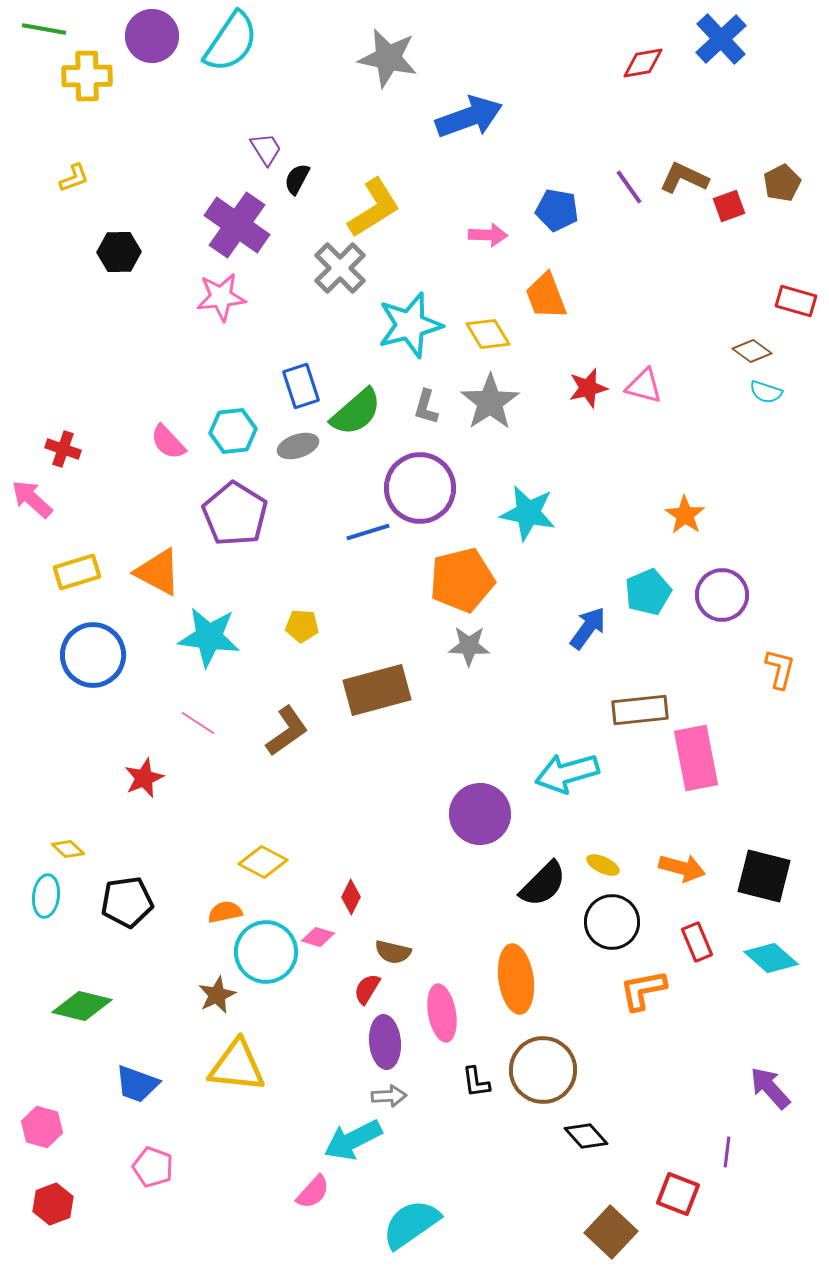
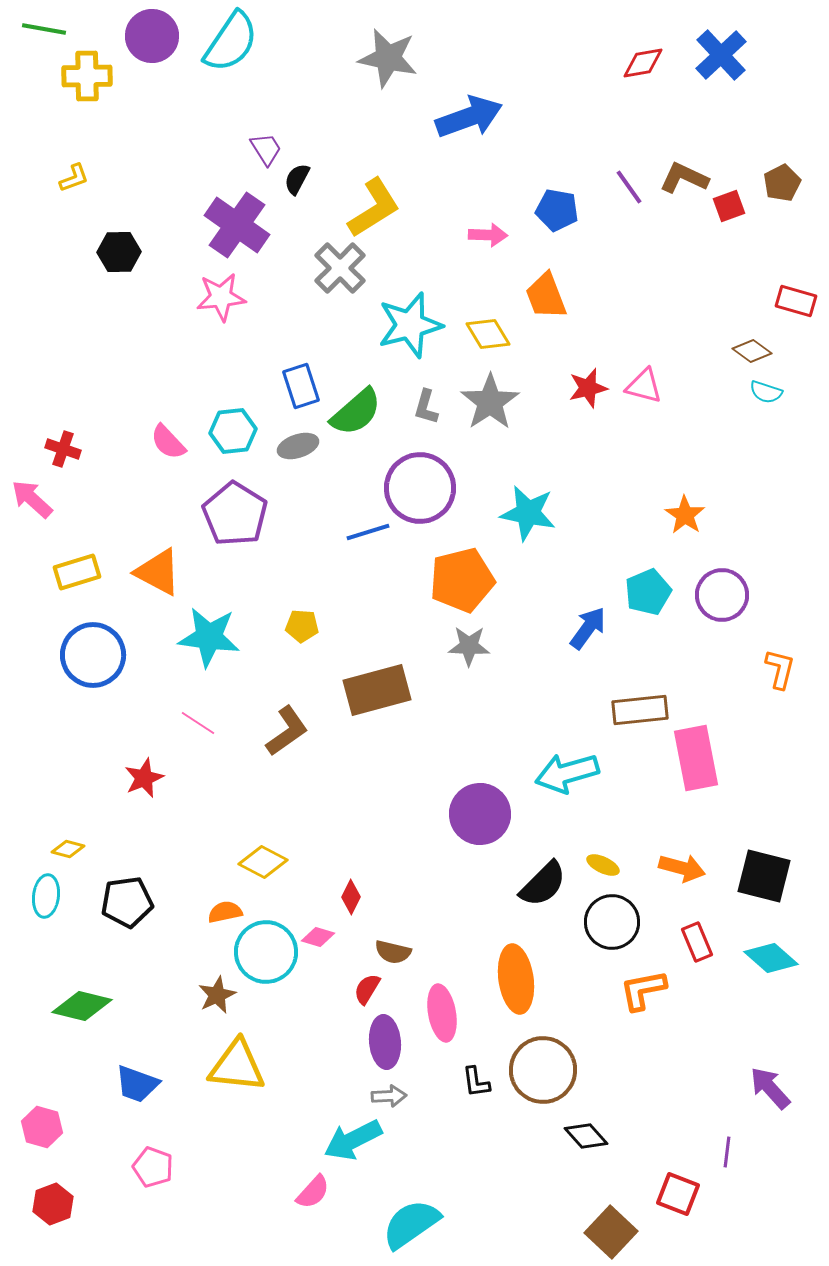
blue cross at (721, 39): moved 16 px down
yellow diamond at (68, 849): rotated 28 degrees counterclockwise
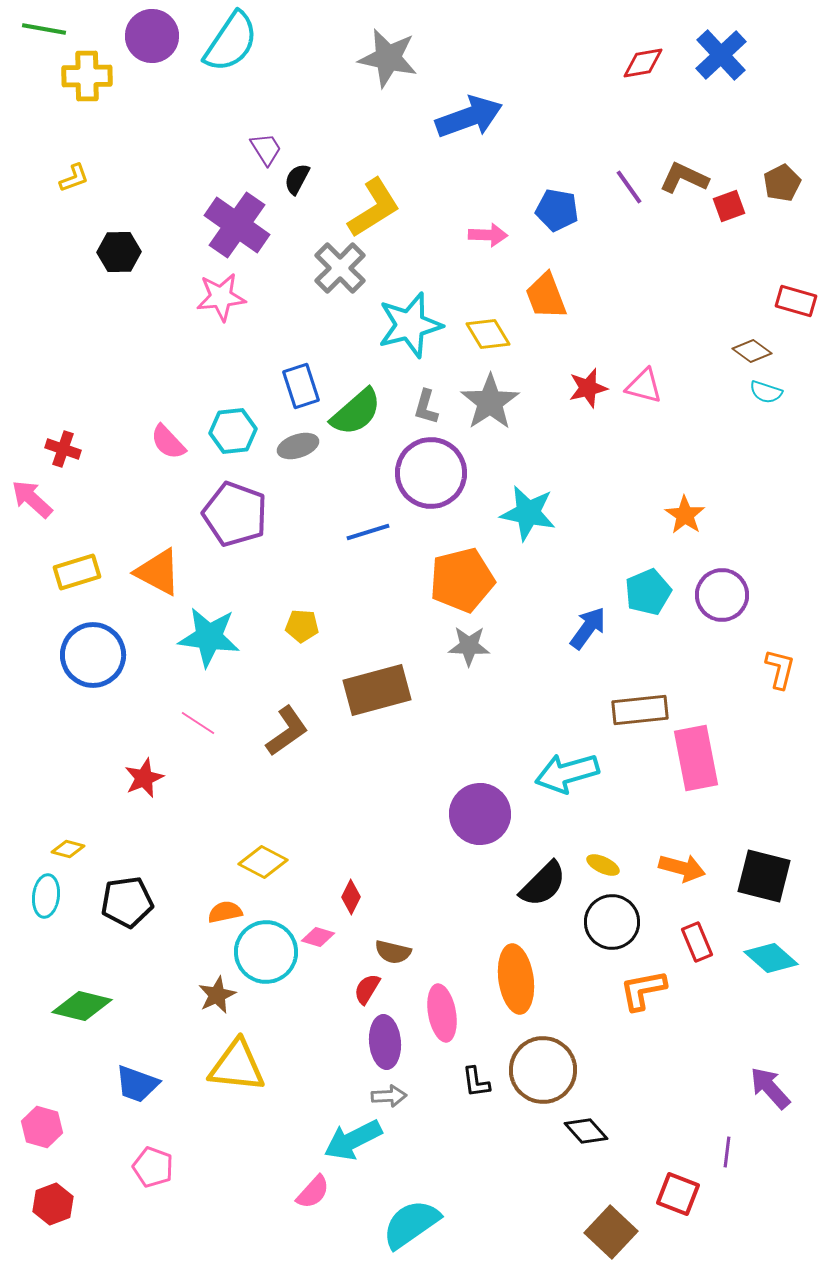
purple circle at (420, 488): moved 11 px right, 15 px up
purple pentagon at (235, 514): rotated 12 degrees counterclockwise
black diamond at (586, 1136): moved 5 px up
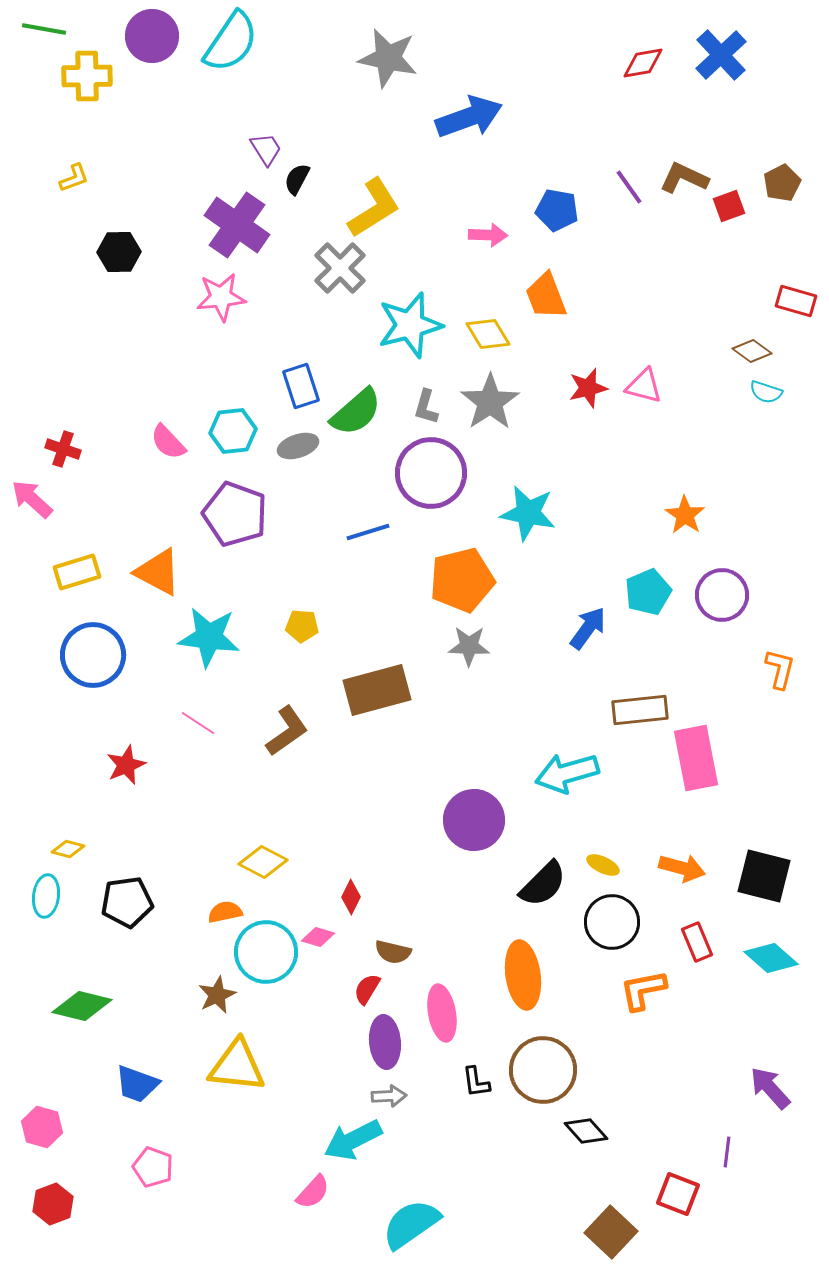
red star at (144, 778): moved 18 px left, 13 px up
purple circle at (480, 814): moved 6 px left, 6 px down
orange ellipse at (516, 979): moved 7 px right, 4 px up
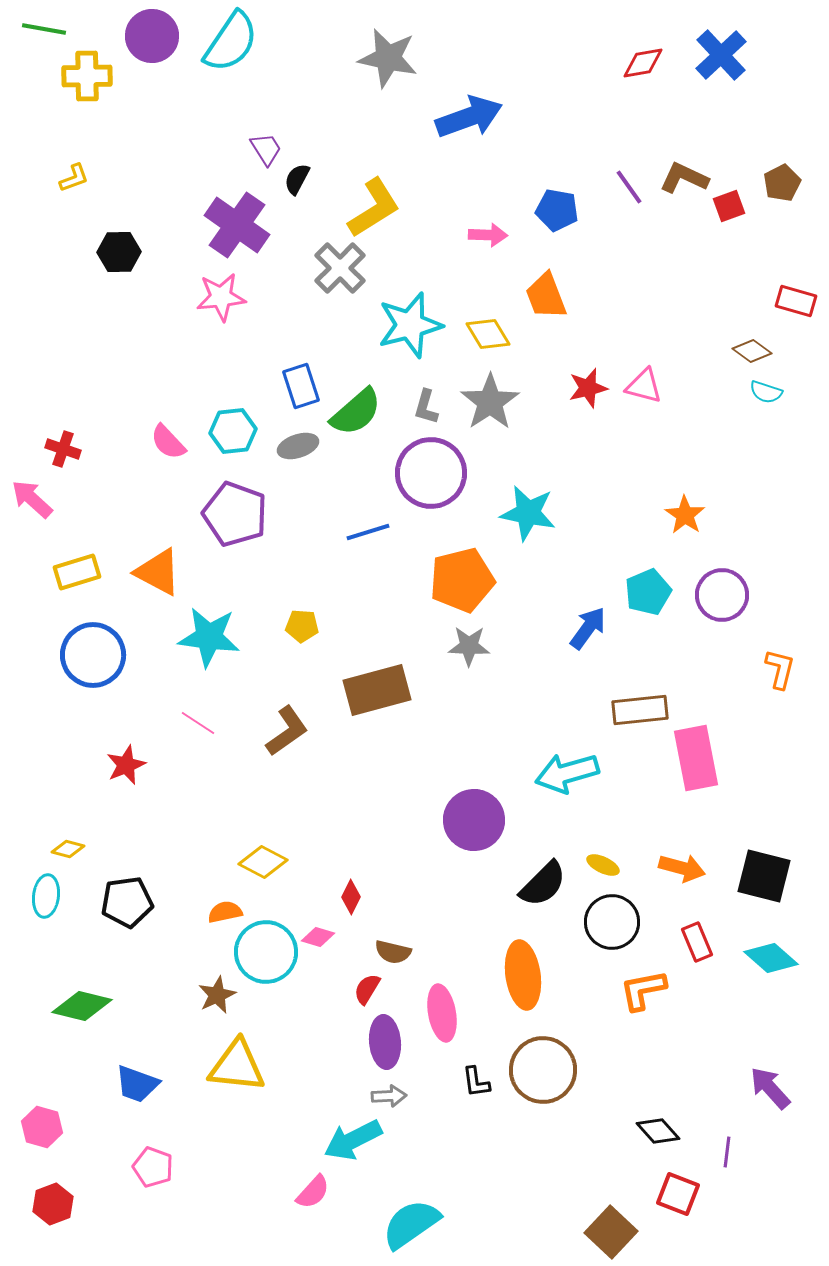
black diamond at (586, 1131): moved 72 px right
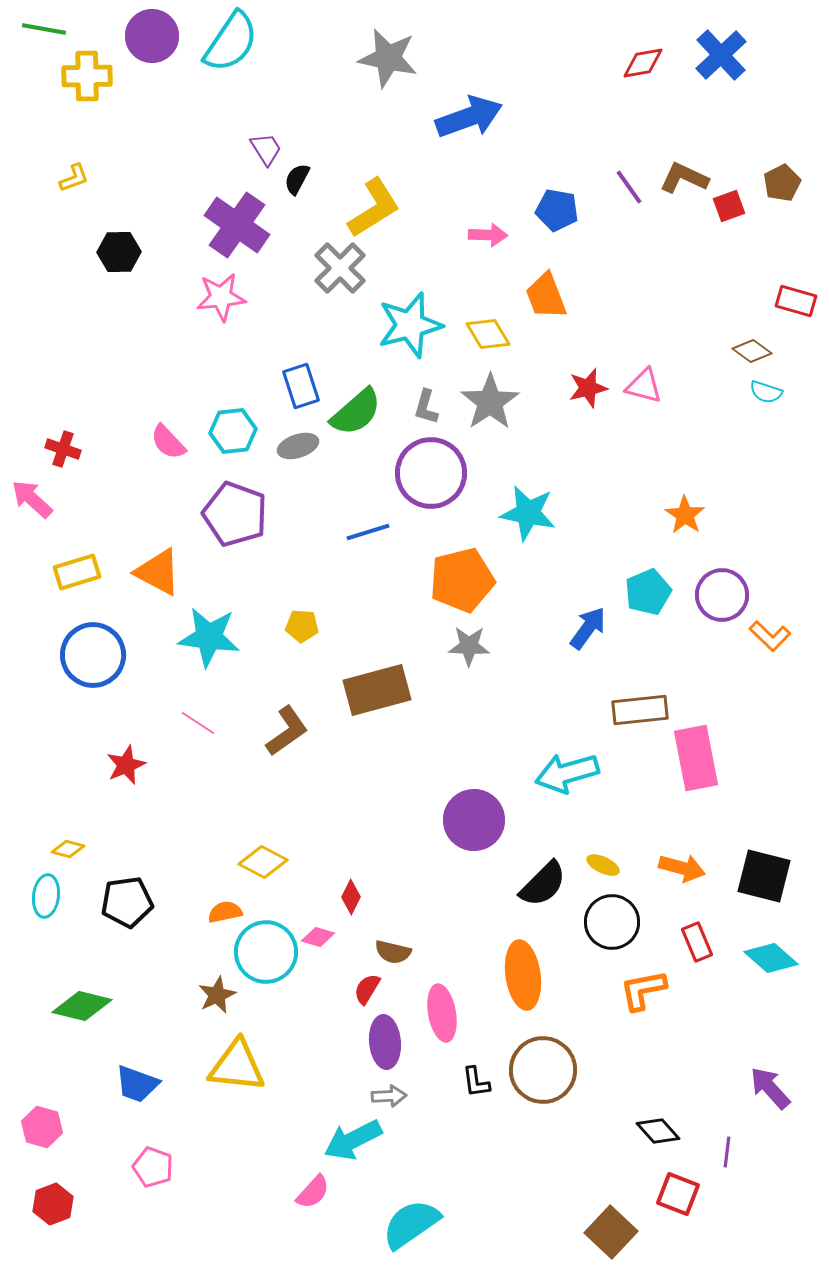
orange L-shape at (780, 669): moved 10 px left, 33 px up; rotated 120 degrees clockwise
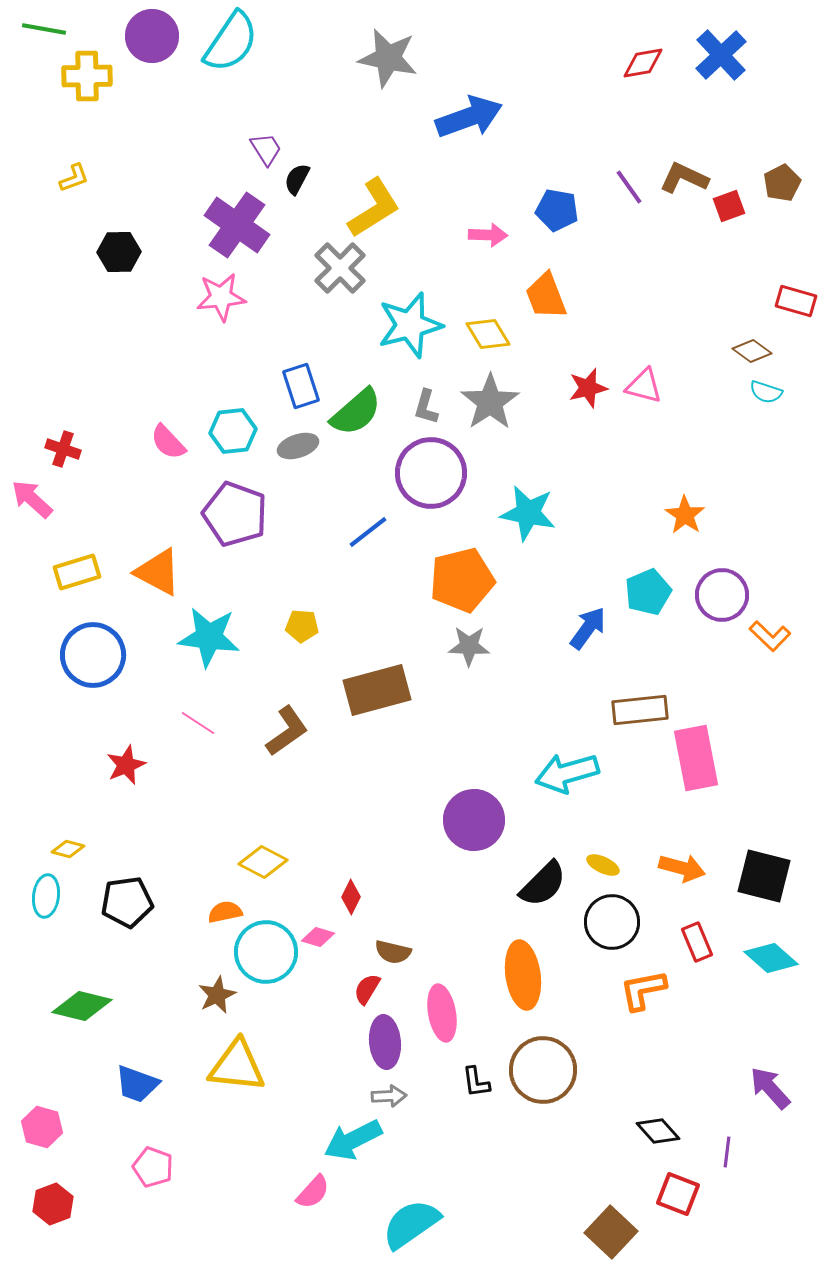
blue line at (368, 532): rotated 21 degrees counterclockwise
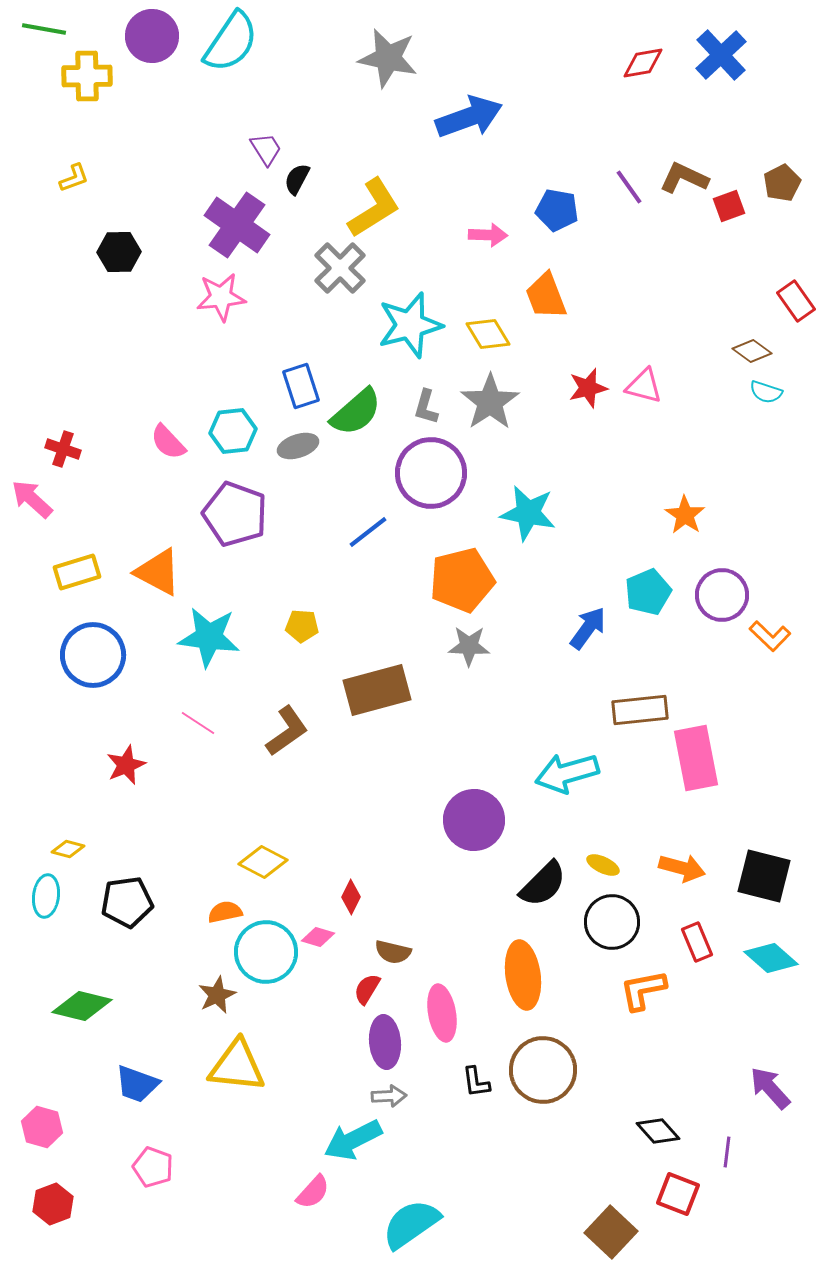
red rectangle at (796, 301): rotated 39 degrees clockwise
